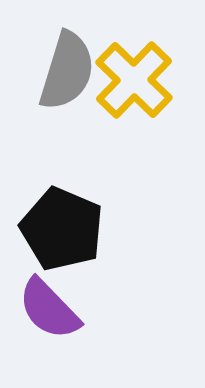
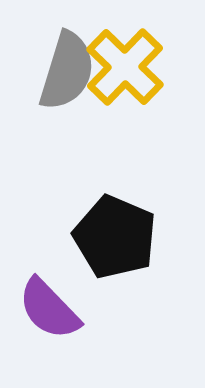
yellow cross: moved 9 px left, 13 px up
black pentagon: moved 53 px right, 8 px down
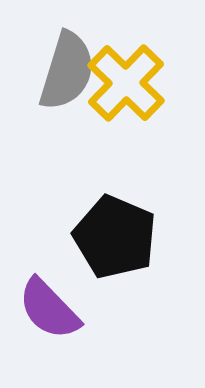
yellow cross: moved 1 px right, 16 px down
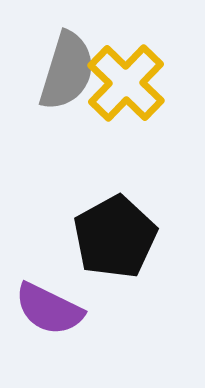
black pentagon: rotated 20 degrees clockwise
purple semicircle: rotated 20 degrees counterclockwise
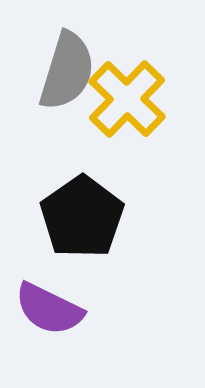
yellow cross: moved 1 px right, 16 px down
black pentagon: moved 33 px left, 20 px up; rotated 6 degrees counterclockwise
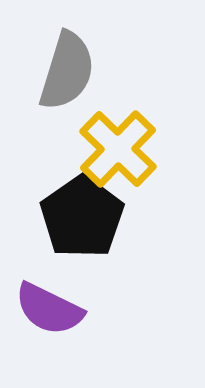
yellow cross: moved 9 px left, 50 px down
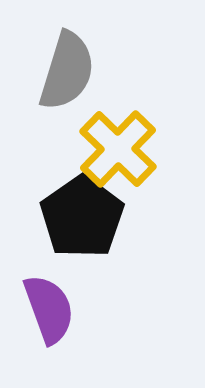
purple semicircle: rotated 136 degrees counterclockwise
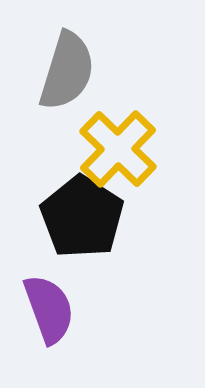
black pentagon: rotated 4 degrees counterclockwise
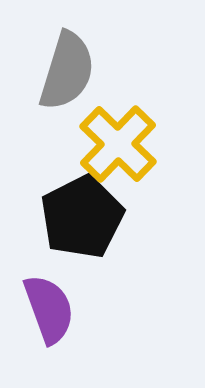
yellow cross: moved 5 px up
black pentagon: rotated 12 degrees clockwise
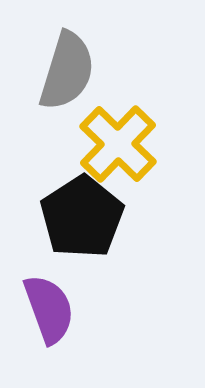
black pentagon: rotated 6 degrees counterclockwise
